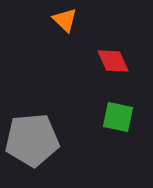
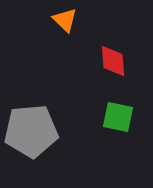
red diamond: rotated 20 degrees clockwise
gray pentagon: moved 1 px left, 9 px up
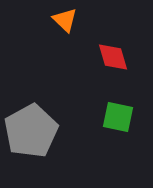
red diamond: moved 4 px up; rotated 12 degrees counterclockwise
gray pentagon: rotated 24 degrees counterclockwise
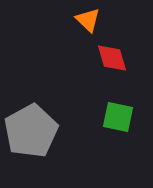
orange triangle: moved 23 px right
red diamond: moved 1 px left, 1 px down
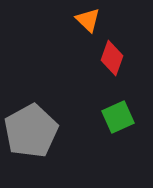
red diamond: rotated 36 degrees clockwise
green square: rotated 36 degrees counterclockwise
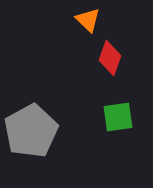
red diamond: moved 2 px left
green square: rotated 16 degrees clockwise
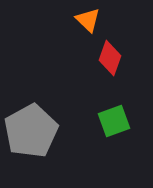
green square: moved 4 px left, 4 px down; rotated 12 degrees counterclockwise
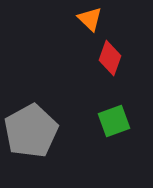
orange triangle: moved 2 px right, 1 px up
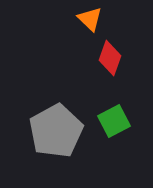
green square: rotated 8 degrees counterclockwise
gray pentagon: moved 25 px right
